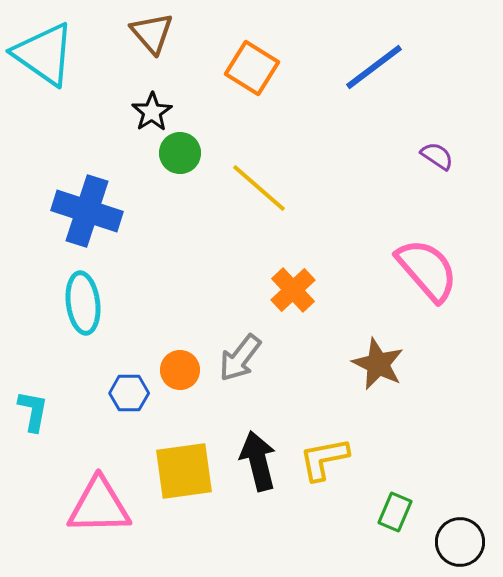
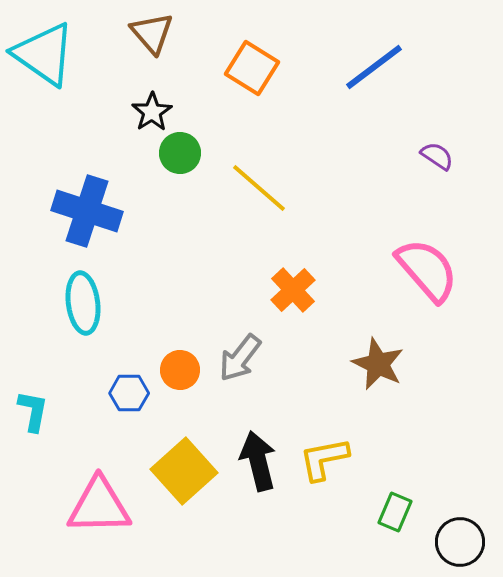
yellow square: rotated 34 degrees counterclockwise
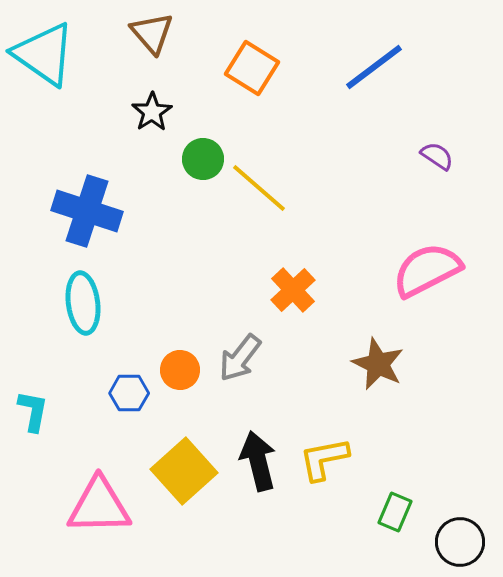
green circle: moved 23 px right, 6 px down
pink semicircle: rotated 76 degrees counterclockwise
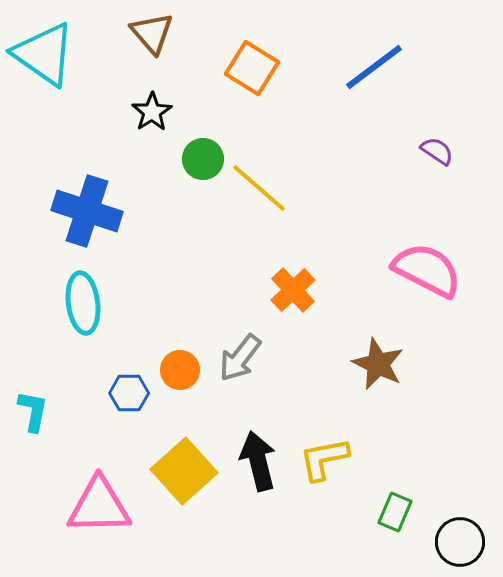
purple semicircle: moved 5 px up
pink semicircle: rotated 54 degrees clockwise
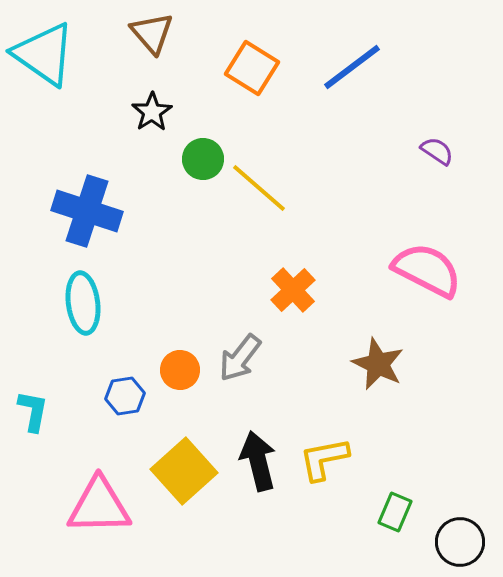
blue line: moved 22 px left
blue hexagon: moved 4 px left, 3 px down; rotated 9 degrees counterclockwise
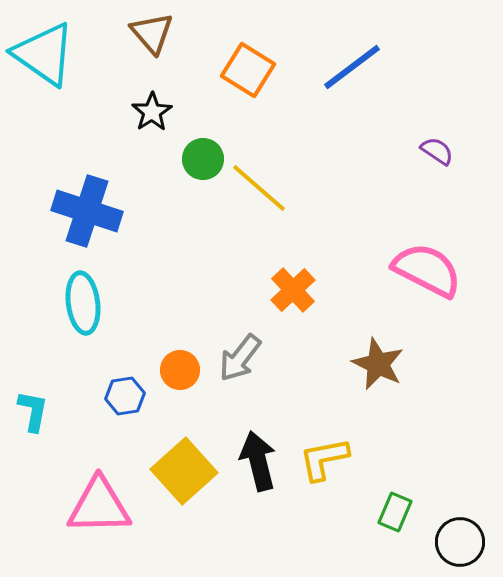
orange square: moved 4 px left, 2 px down
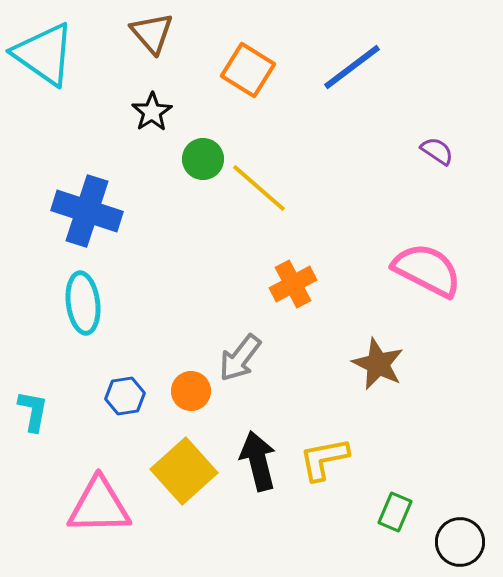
orange cross: moved 6 px up; rotated 15 degrees clockwise
orange circle: moved 11 px right, 21 px down
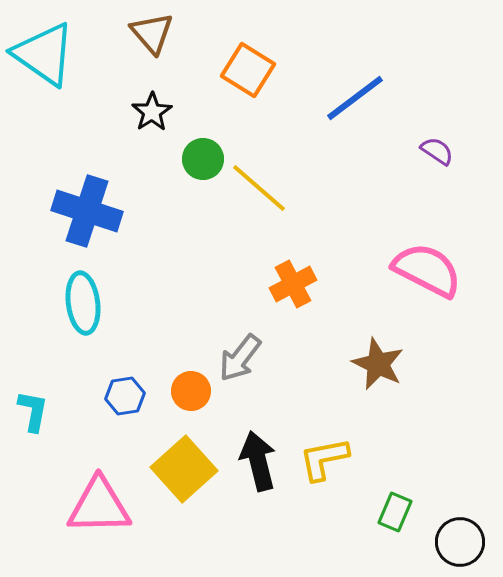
blue line: moved 3 px right, 31 px down
yellow square: moved 2 px up
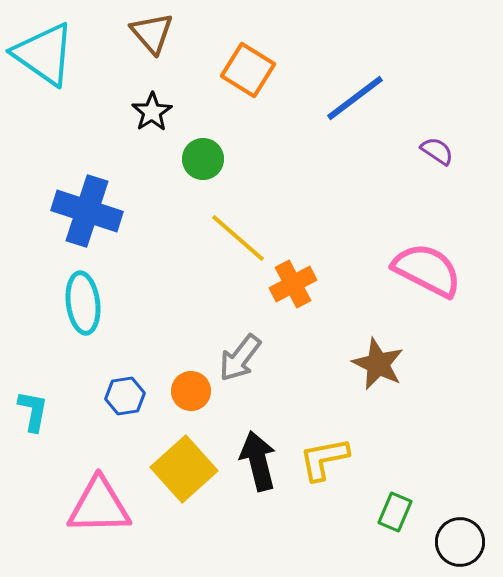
yellow line: moved 21 px left, 50 px down
